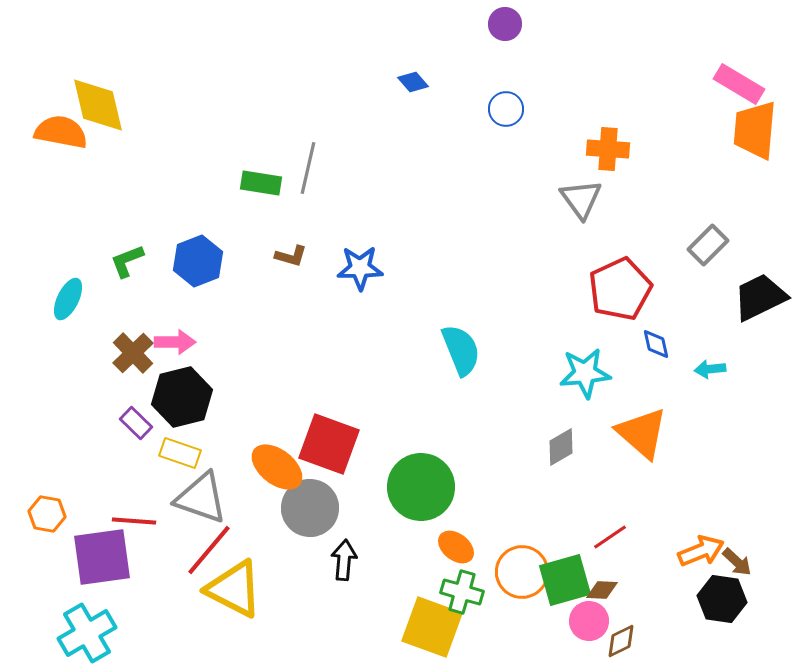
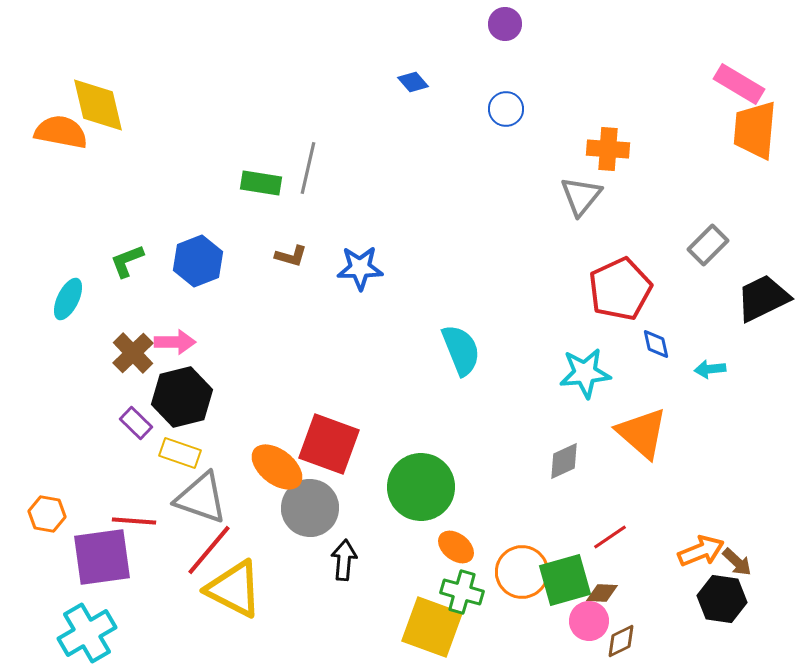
gray triangle at (581, 199): moved 3 px up; rotated 15 degrees clockwise
black trapezoid at (760, 297): moved 3 px right, 1 px down
gray diamond at (561, 447): moved 3 px right, 14 px down; rotated 6 degrees clockwise
brown diamond at (602, 590): moved 3 px down
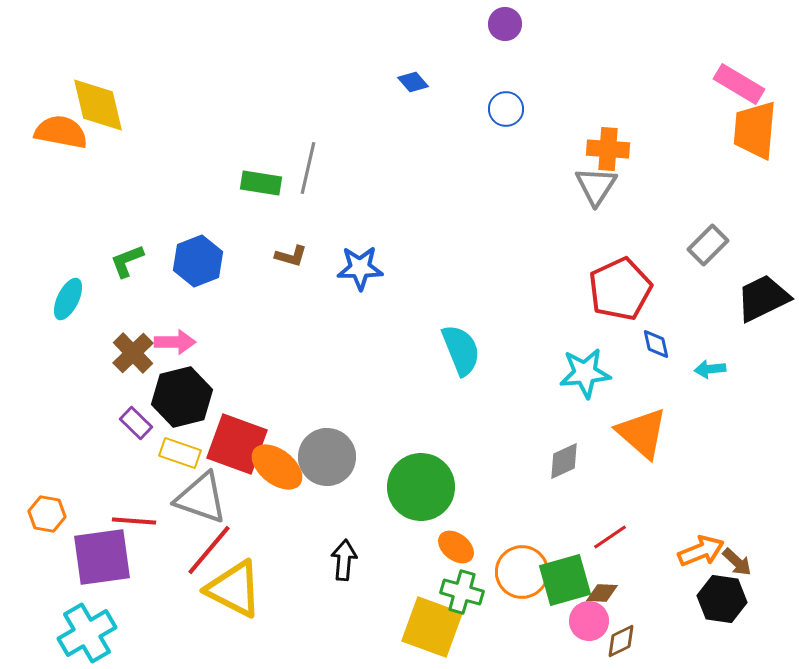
gray triangle at (581, 196): moved 15 px right, 10 px up; rotated 6 degrees counterclockwise
red square at (329, 444): moved 92 px left
gray circle at (310, 508): moved 17 px right, 51 px up
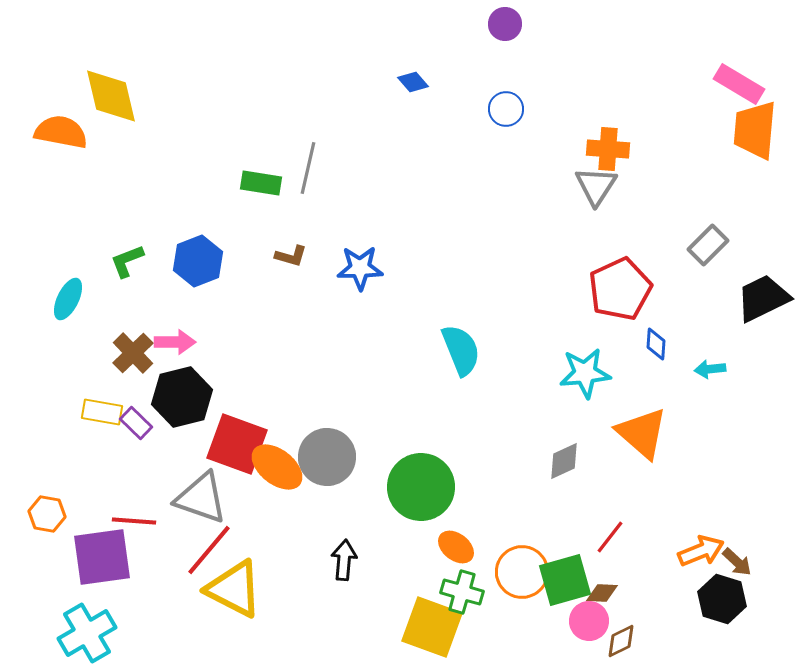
yellow diamond at (98, 105): moved 13 px right, 9 px up
blue diamond at (656, 344): rotated 16 degrees clockwise
yellow rectangle at (180, 453): moved 78 px left, 41 px up; rotated 9 degrees counterclockwise
red line at (610, 537): rotated 18 degrees counterclockwise
black hexagon at (722, 599): rotated 9 degrees clockwise
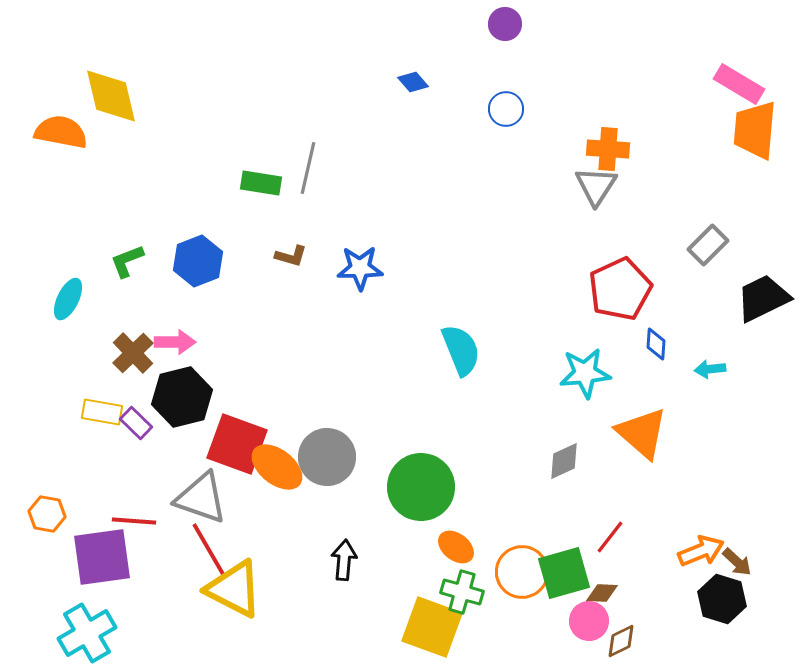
red line at (209, 550): rotated 70 degrees counterclockwise
green square at (565, 580): moved 1 px left, 7 px up
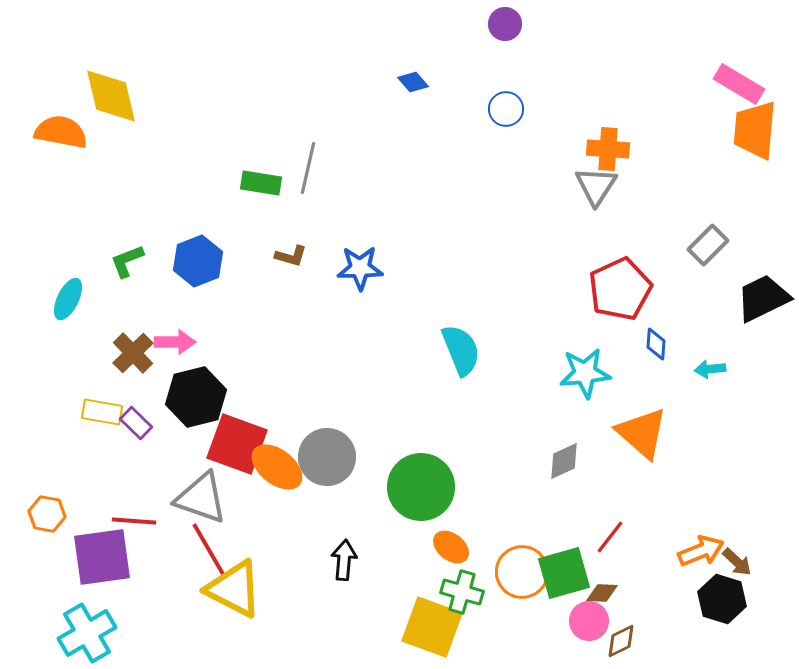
black hexagon at (182, 397): moved 14 px right
orange ellipse at (456, 547): moved 5 px left
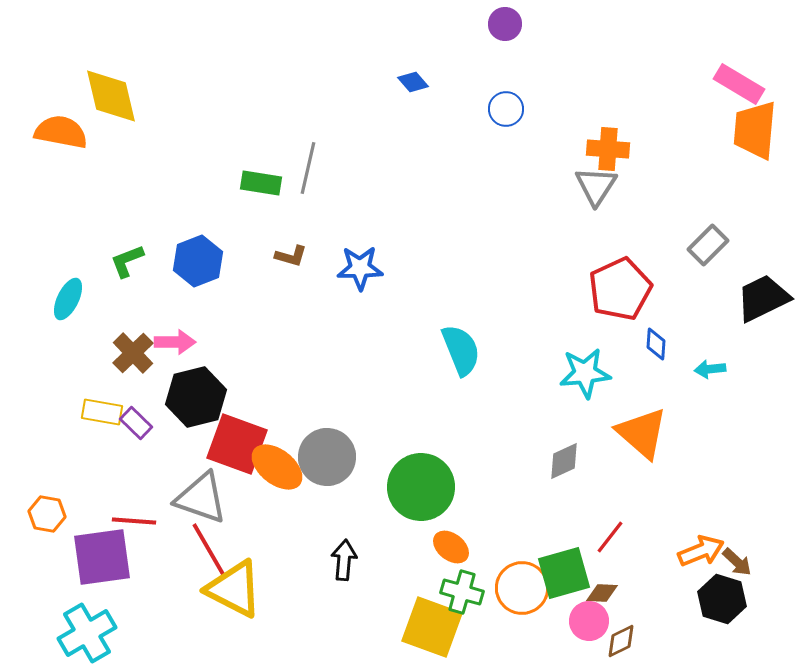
orange circle at (522, 572): moved 16 px down
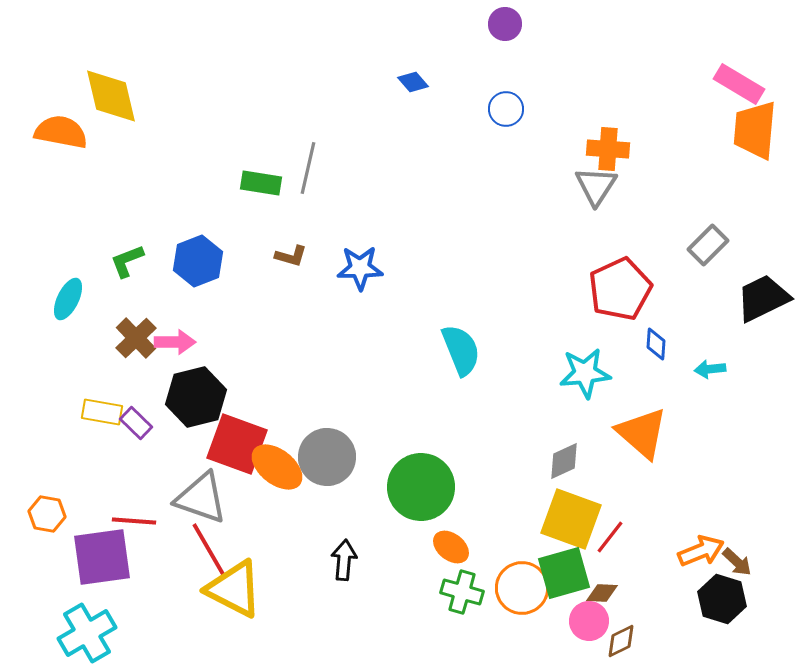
brown cross at (133, 353): moved 3 px right, 15 px up
yellow square at (432, 627): moved 139 px right, 108 px up
